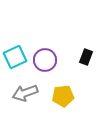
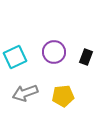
purple circle: moved 9 px right, 8 px up
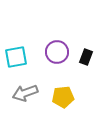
purple circle: moved 3 px right
cyan square: moved 1 px right; rotated 15 degrees clockwise
yellow pentagon: moved 1 px down
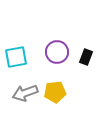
yellow pentagon: moved 8 px left, 5 px up
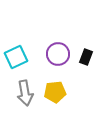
purple circle: moved 1 px right, 2 px down
cyan square: rotated 15 degrees counterclockwise
gray arrow: rotated 80 degrees counterclockwise
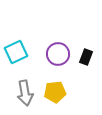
cyan square: moved 5 px up
